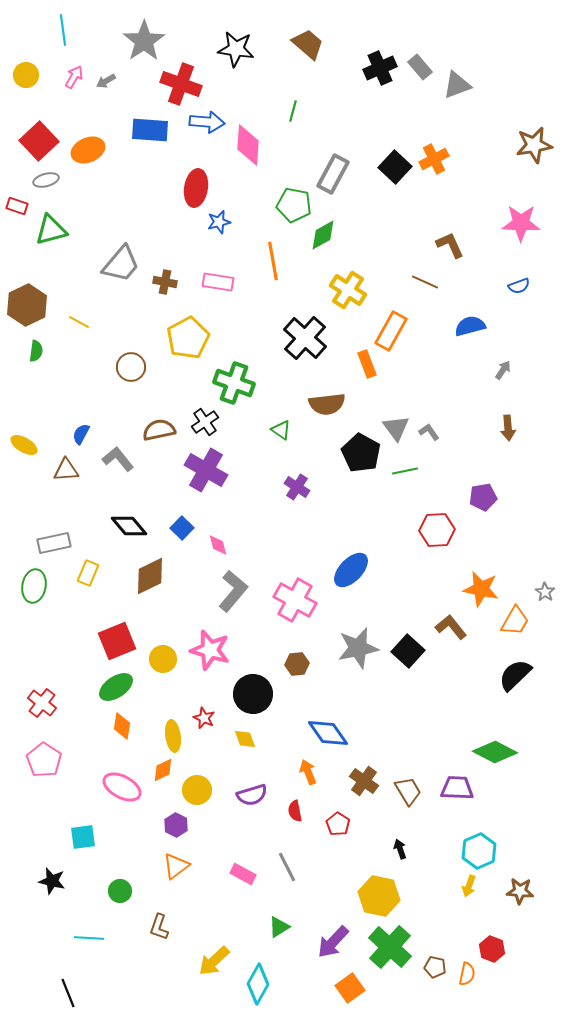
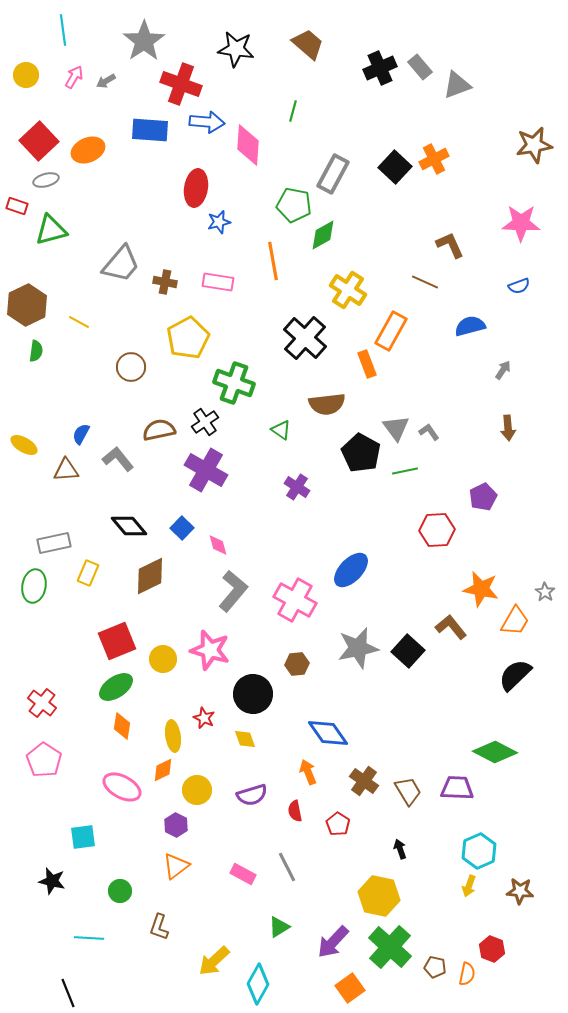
purple pentagon at (483, 497): rotated 16 degrees counterclockwise
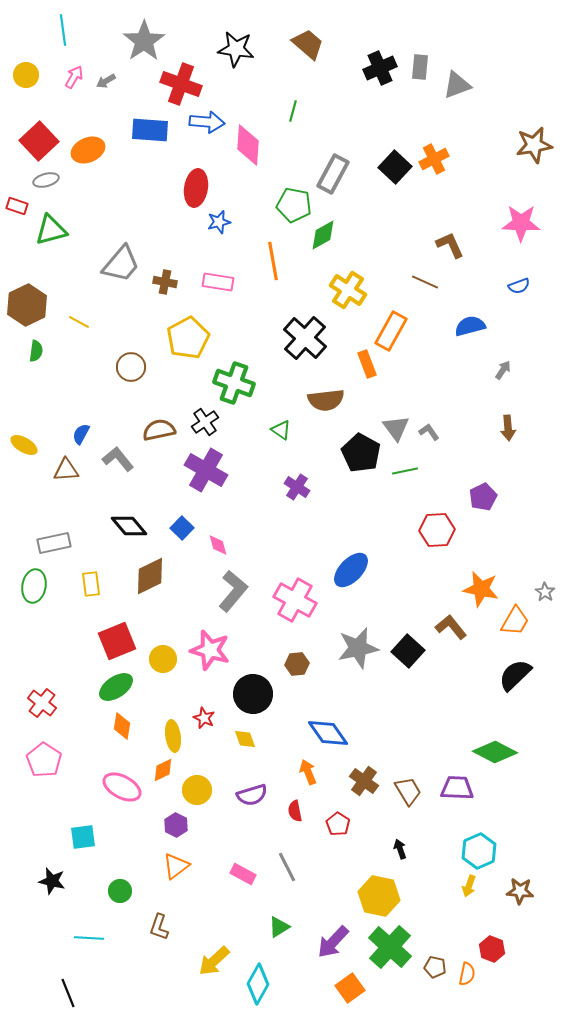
gray rectangle at (420, 67): rotated 45 degrees clockwise
brown semicircle at (327, 404): moved 1 px left, 4 px up
yellow rectangle at (88, 573): moved 3 px right, 11 px down; rotated 30 degrees counterclockwise
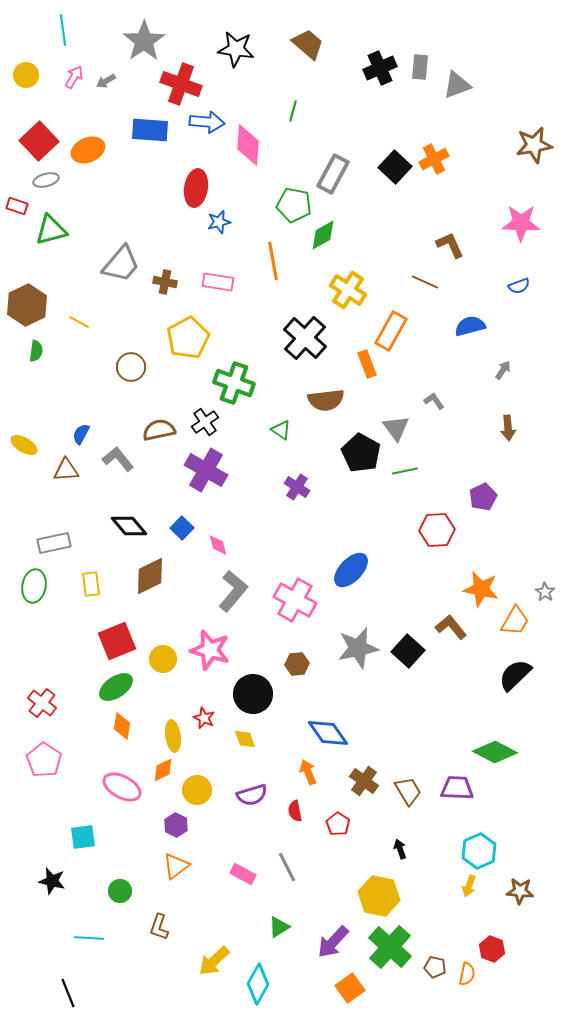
gray L-shape at (429, 432): moved 5 px right, 31 px up
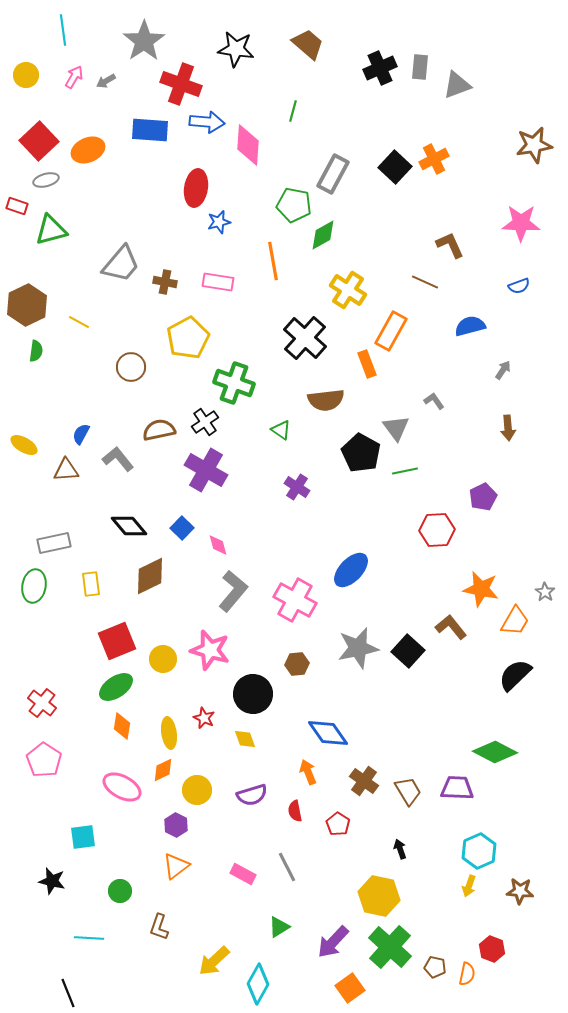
yellow ellipse at (173, 736): moved 4 px left, 3 px up
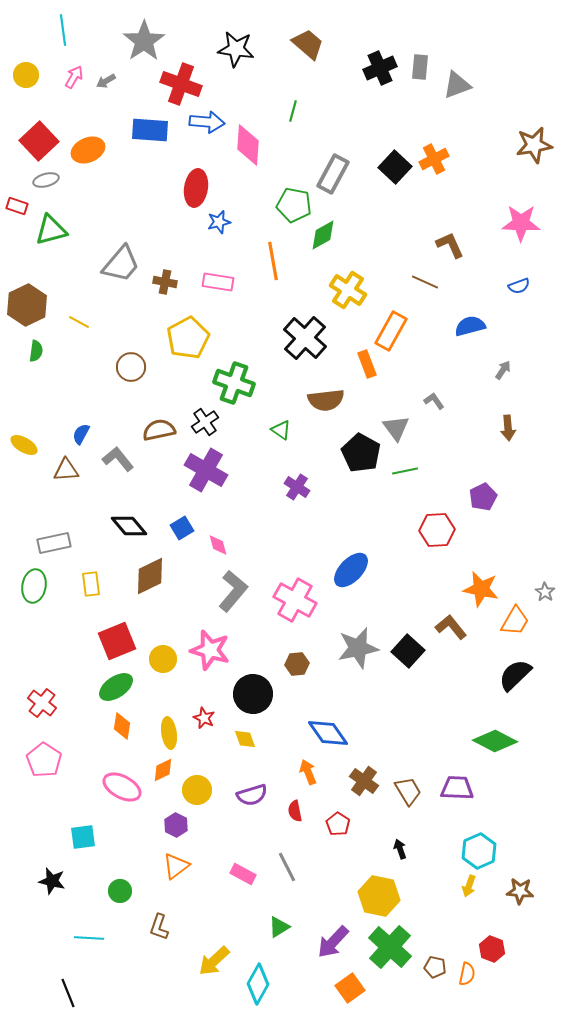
blue square at (182, 528): rotated 15 degrees clockwise
green diamond at (495, 752): moved 11 px up
